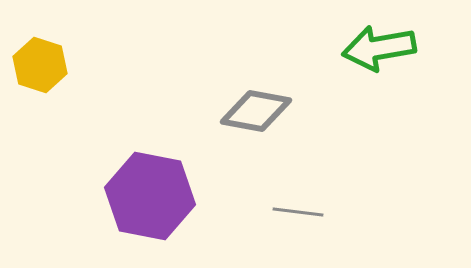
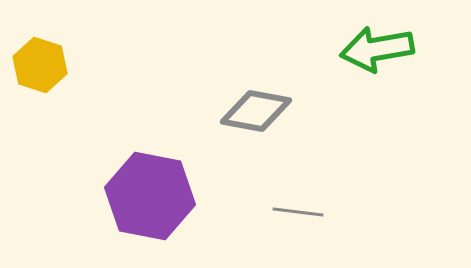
green arrow: moved 2 px left, 1 px down
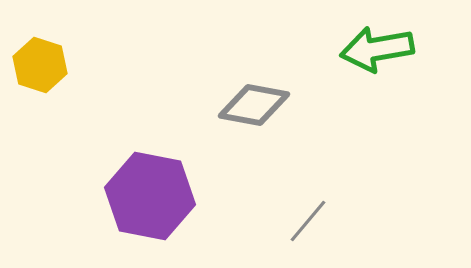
gray diamond: moved 2 px left, 6 px up
gray line: moved 10 px right, 9 px down; rotated 57 degrees counterclockwise
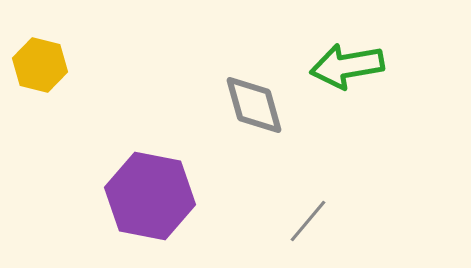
green arrow: moved 30 px left, 17 px down
yellow hexagon: rotated 4 degrees counterclockwise
gray diamond: rotated 64 degrees clockwise
